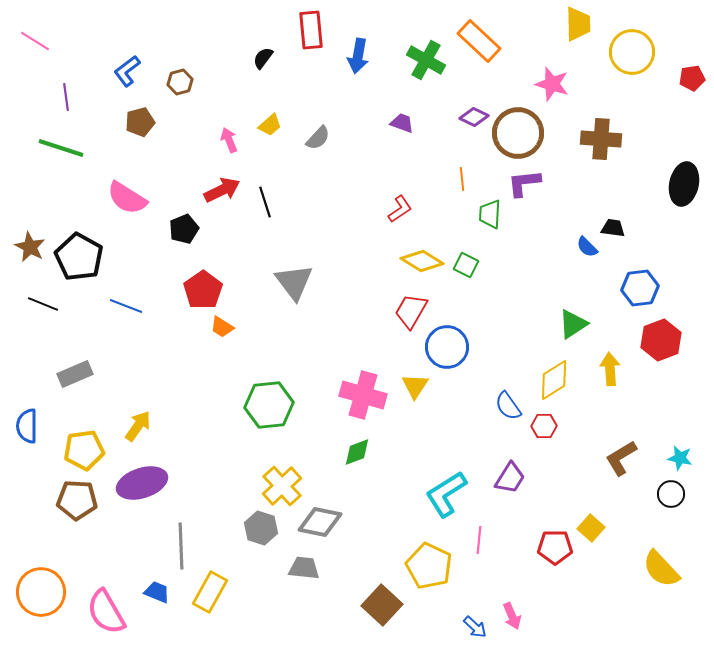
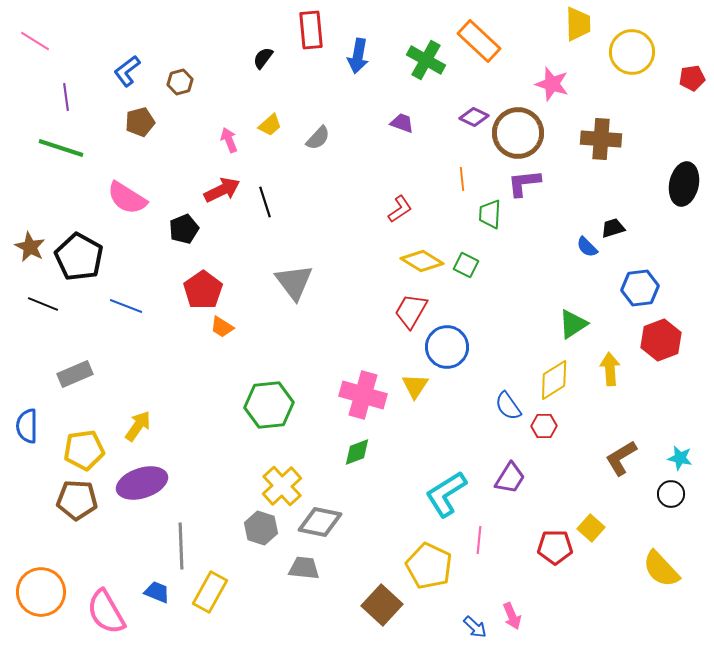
black trapezoid at (613, 228): rotated 25 degrees counterclockwise
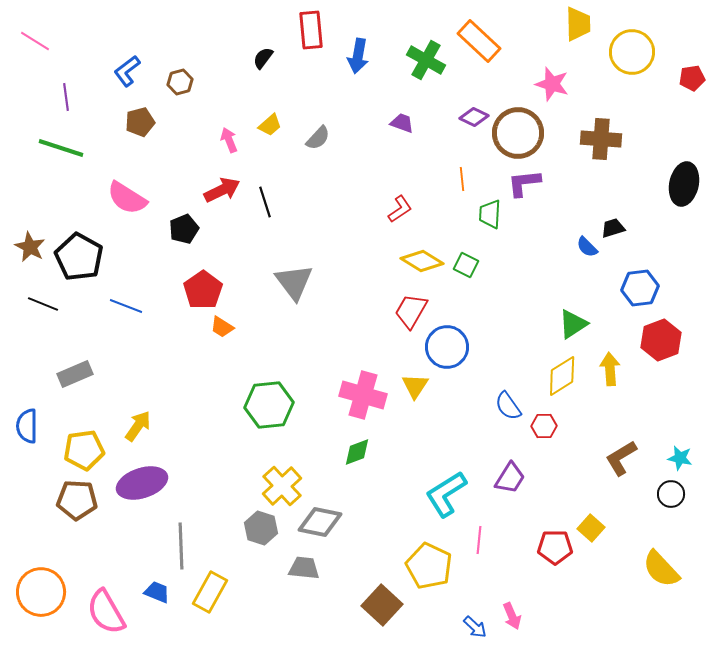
yellow diamond at (554, 380): moved 8 px right, 4 px up
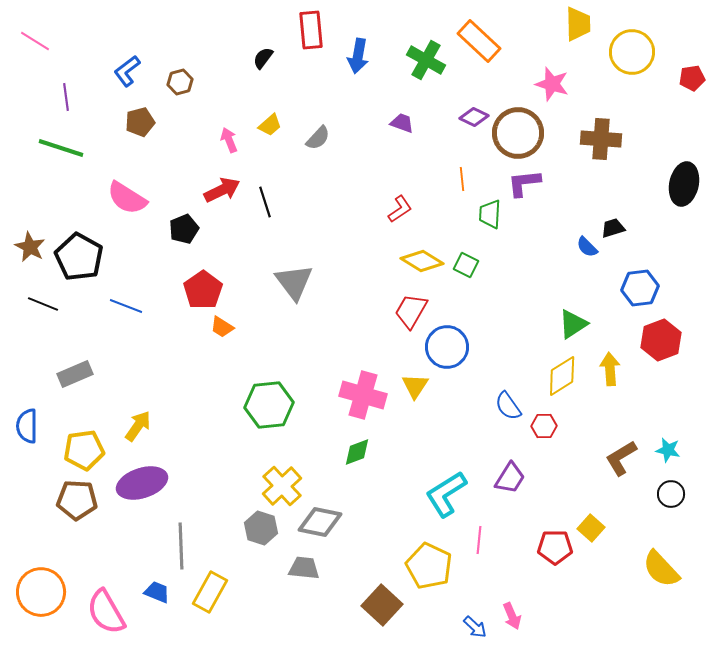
cyan star at (680, 458): moved 12 px left, 8 px up
